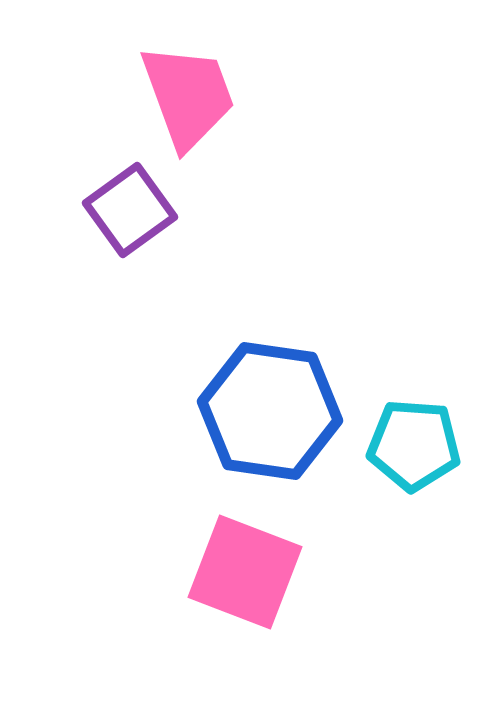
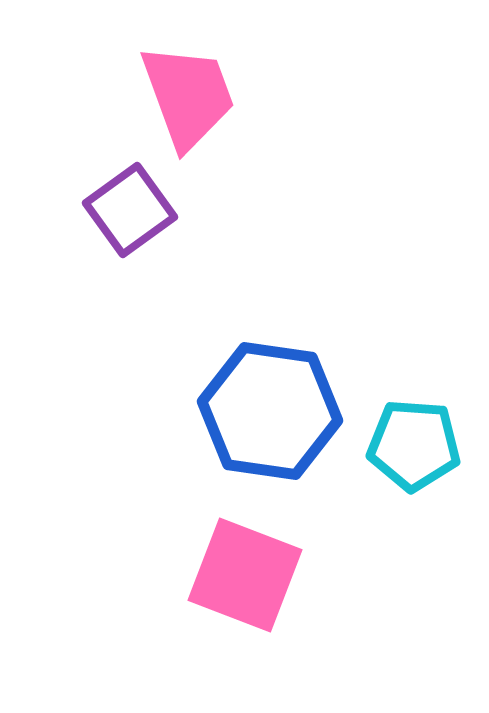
pink square: moved 3 px down
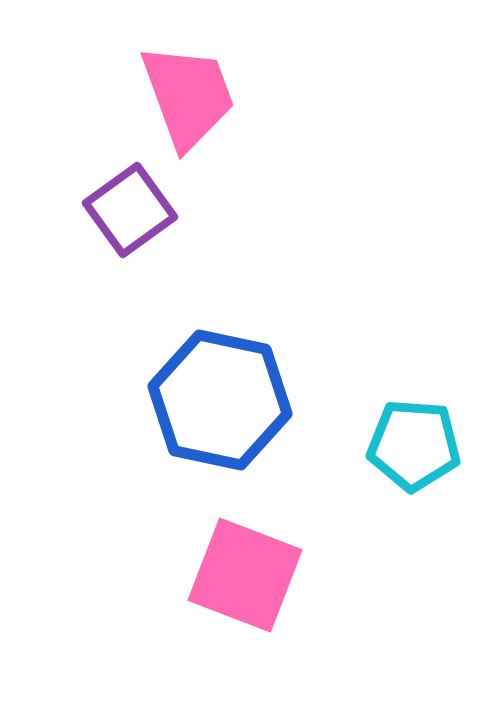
blue hexagon: moved 50 px left, 11 px up; rotated 4 degrees clockwise
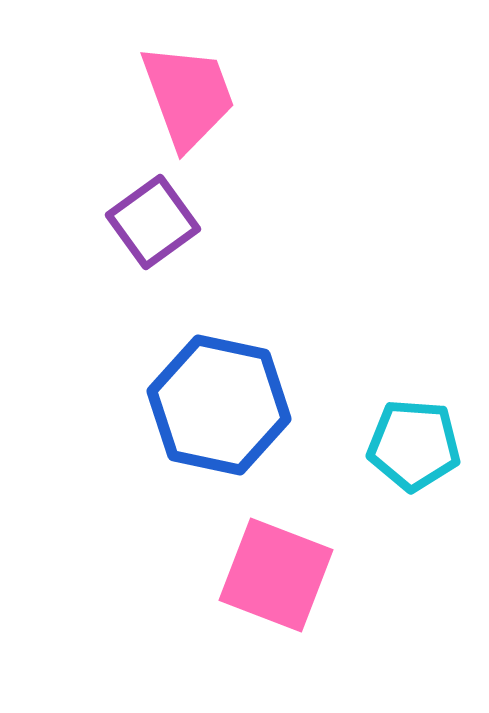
purple square: moved 23 px right, 12 px down
blue hexagon: moved 1 px left, 5 px down
pink square: moved 31 px right
